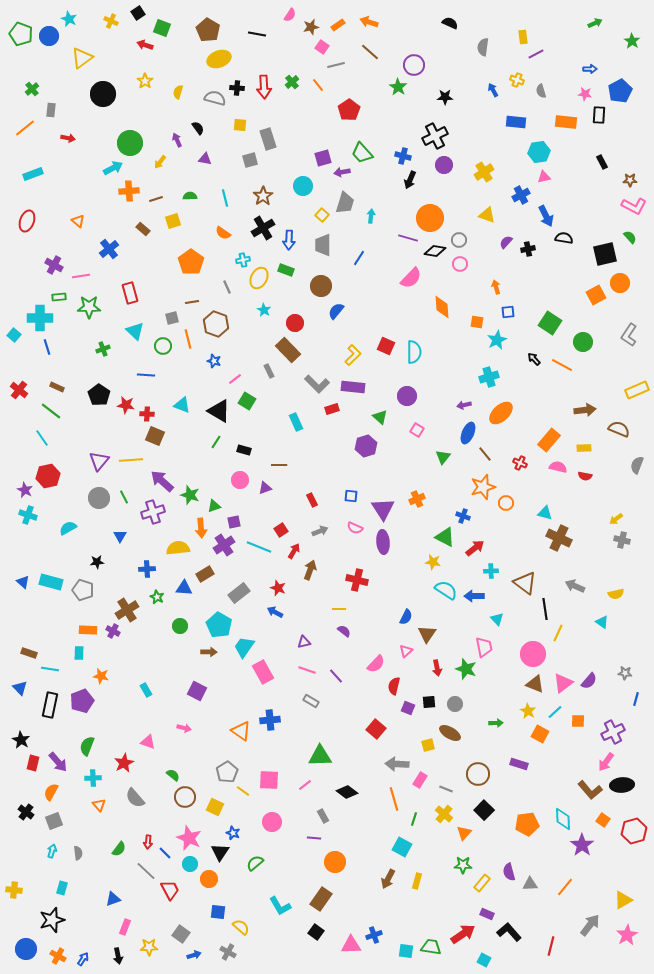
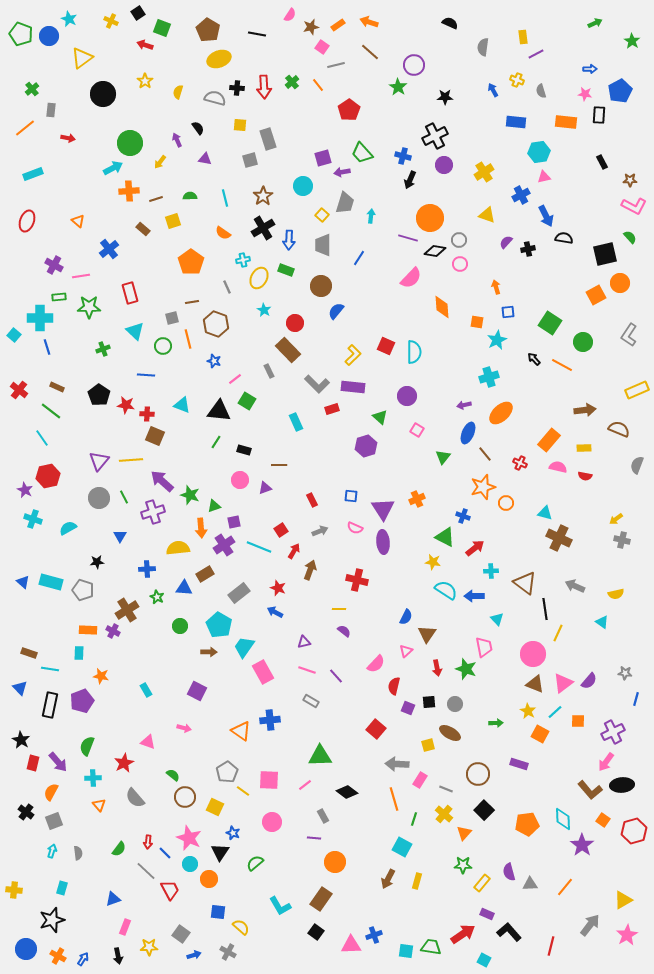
black triangle at (219, 411): rotated 25 degrees counterclockwise
cyan cross at (28, 515): moved 5 px right, 4 px down
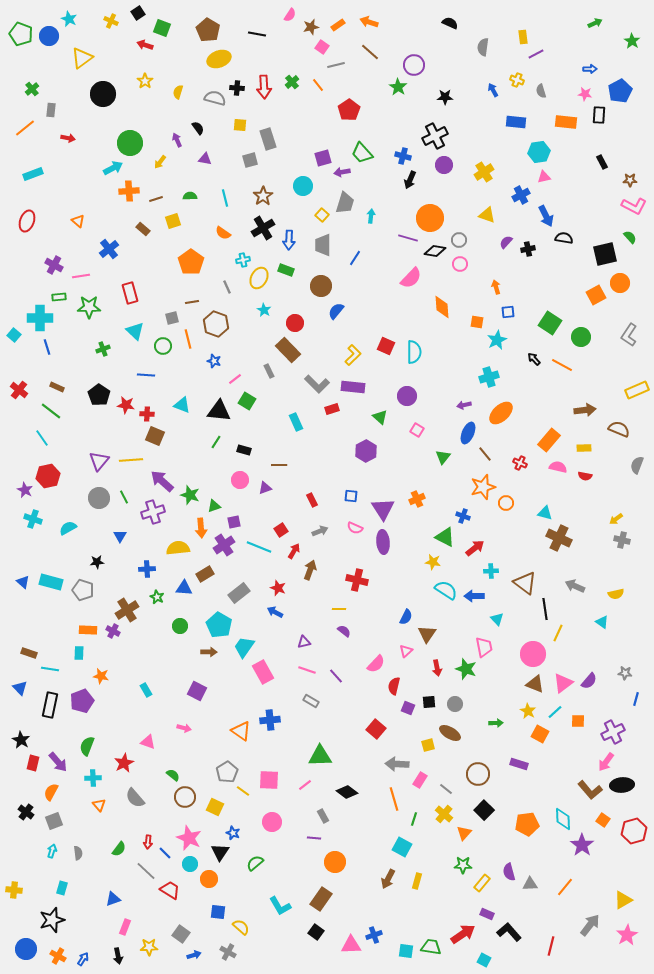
blue line at (359, 258): moved 4 px left
green circle at (583, 342): moved 2 px left, 5 px up
purple hexagon at (366, 446): moved 5 px down; rotated 10 degrees counterclockwise
gray line at (446, 789): rotated 16 degrees clockwise
red trapezoid at (170, 890): rotated 30 degrees counterclockwise
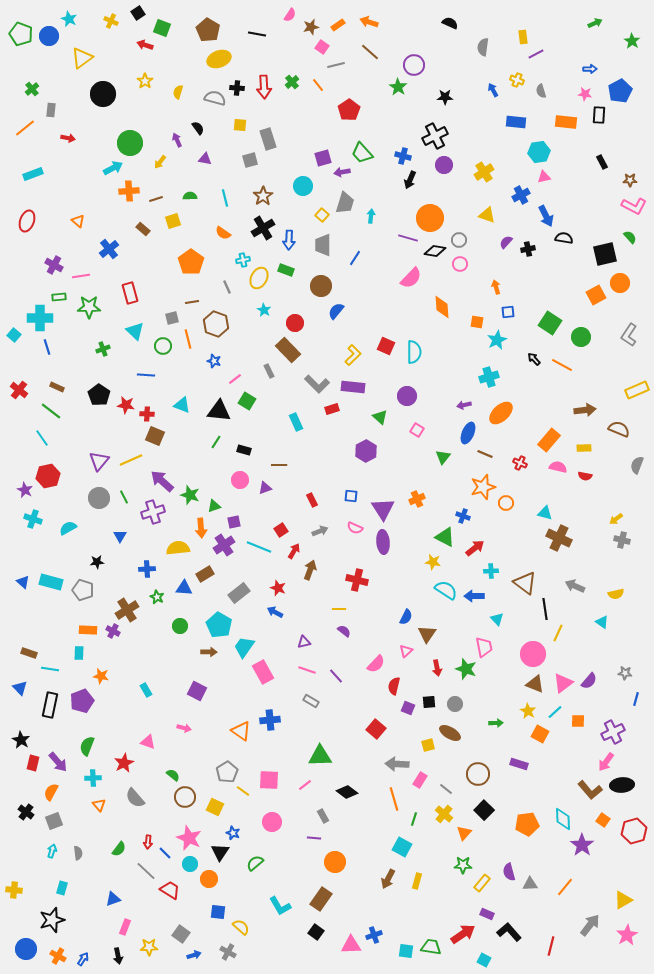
brown line at (485, 454): rotated 28 degrees counterclockwise
yellow line at (131, 460): rotated 20 degrees counterclockwise
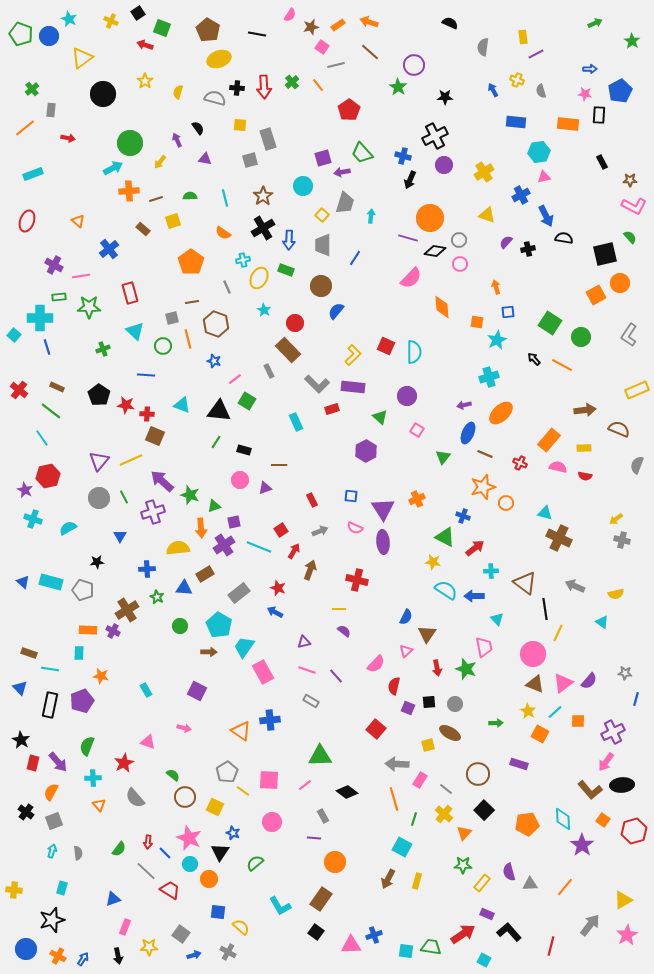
orange rectangle at (566, 122): moved 2 px right, 2 px down
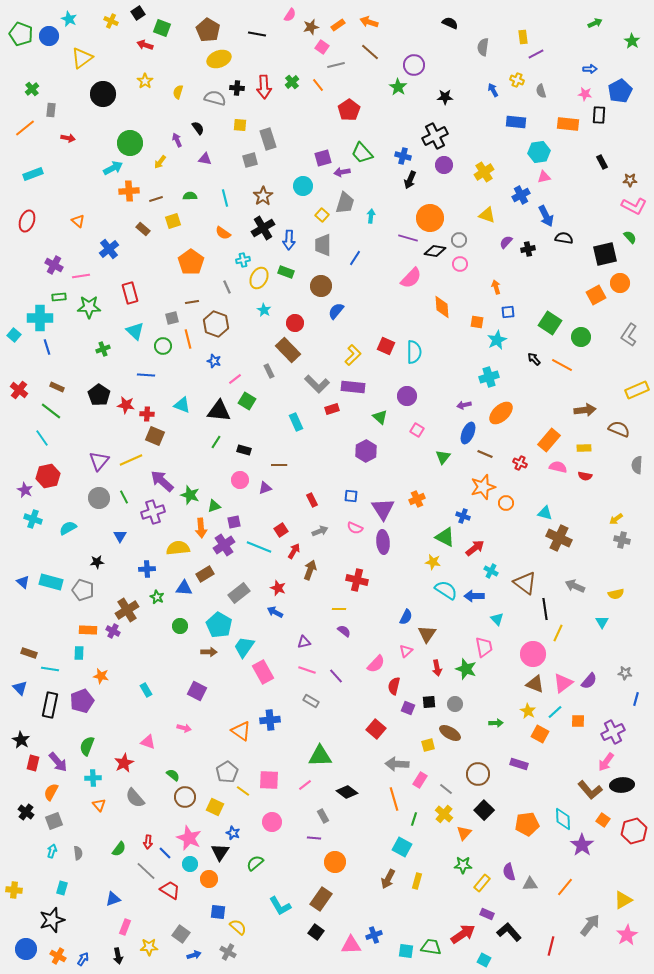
green rectangle at (286, 270): moved 2 px down
gray semicircle at (637, 465): rotated 18 degrees counterclockwise
cyan cross at (491, 571): rotated 32 degrees clockwise
cyan triangle at (602, 622): rotated 24 degrees clockwise
yellow semicircle at (241, 927): moved 3 px left
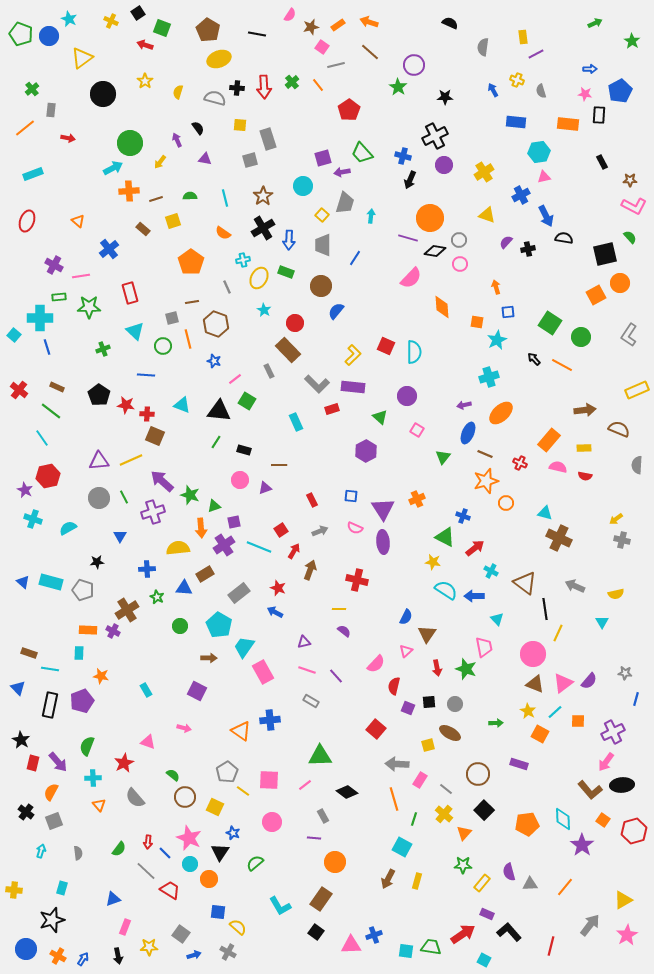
purple triangle at (99, 461): rotated 45 degrees clockwise
orange star at (483, 487): moved 3 px right, 6 px up
brown arrow at (209, 652): moved 6 px down
blue triangle at (20, 688): moved 2 px left
cyan arrow at (52, 851): moved 11 px left
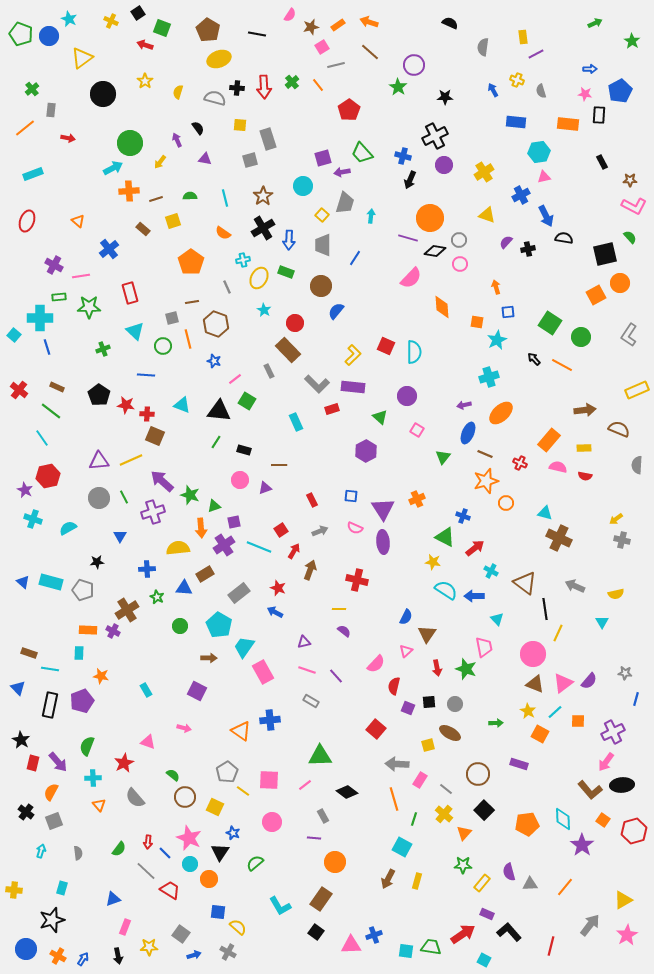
pink square at (322, 47): rotated 24 degrees clockwise
